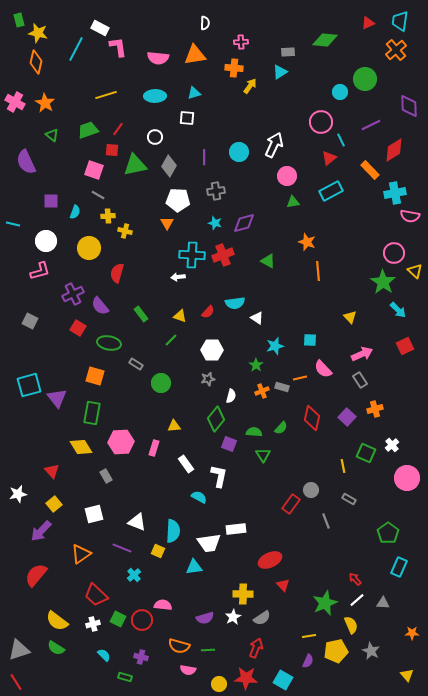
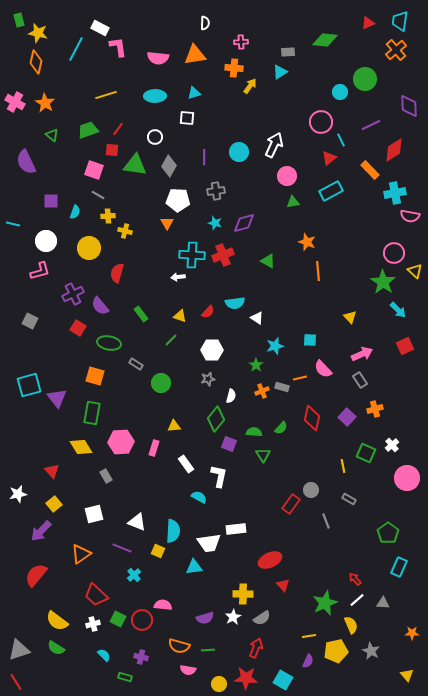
green triangle at (135, 165): rotated 20 degrees clockwise
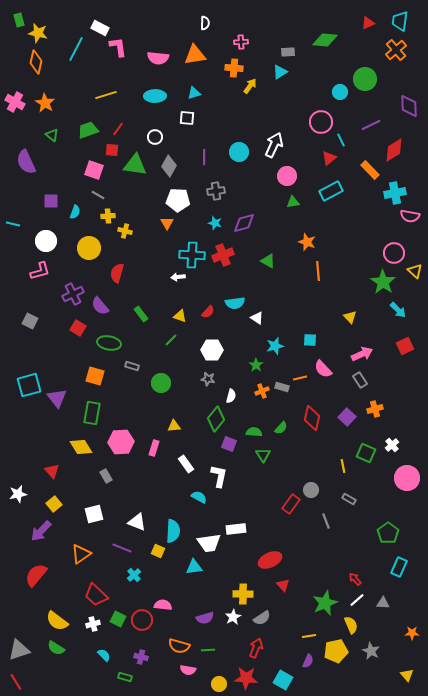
gray rectangle at (136, 364): moved 4 px left, 2 px down; rotated 16 degrees counterclockwise
gray star at (208, 379): rotated 24 degrees clockwise
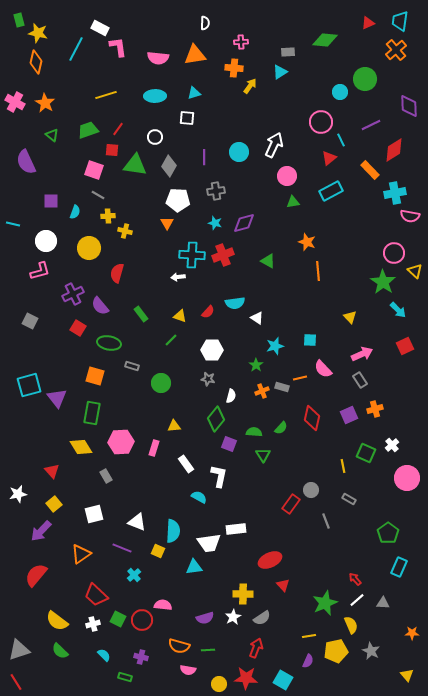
purple square at (347, 417): moved 2 px right, 2 px up; rotated 24 degrees clockwise
green semicircle at (56, 648): moved 4 px right, 3 px down; rotated 12 degrees clockwise
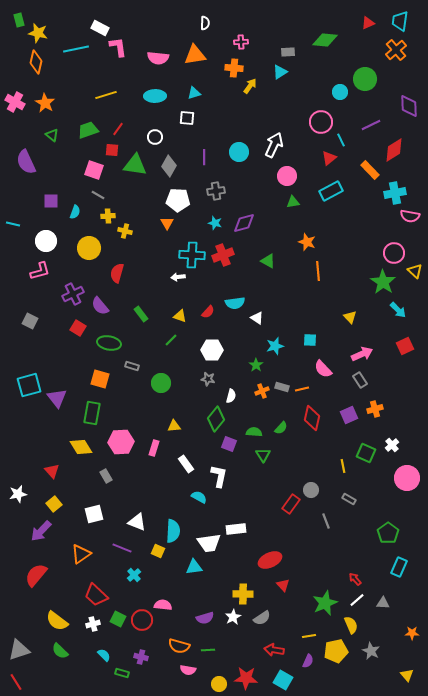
cyan line at (76, 49): rotated 50 degrees clockwise
orange square at (95, 376): moved 5 px right, 3 px down
orange line at (300, 378): moved 2 px right, 11 px down
red arrow at (256, 648): moved 18 px right, 2 px down; rotated 102 degrees counterclockwise
green rectangle at (125, 677): moved 3 px left, 4 px up
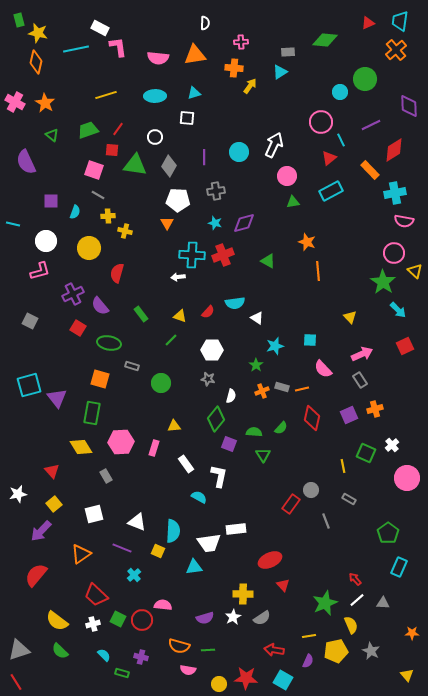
pink semicircle at (410, 216): moved 6 px left, 5 px down
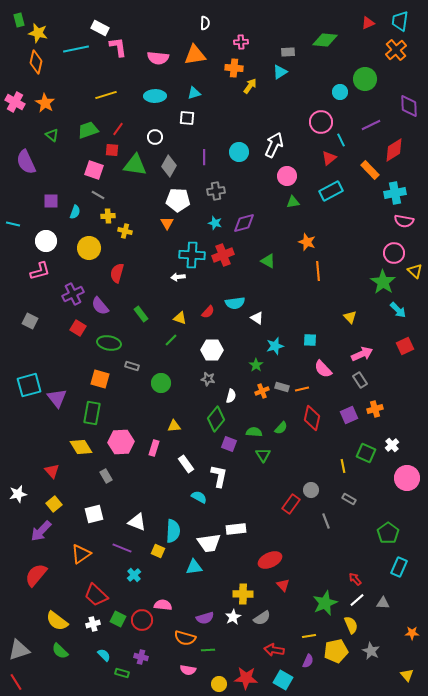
yellow triangle at (180, 316): moved 2 px down
orange semicircle at (179, 646): moved 6 px right, 8 px up
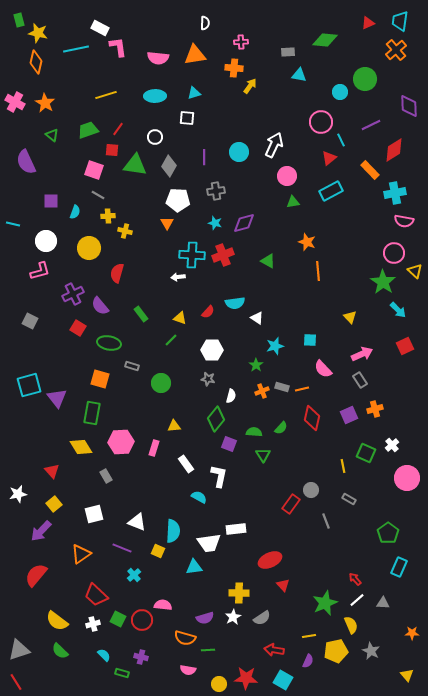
cyan triangle at (280, 72): moved 19 px right, 3 px down; rotated 42 degrees clockwise
yellow cross at (243, 594): moved 4 px left, 1 px up
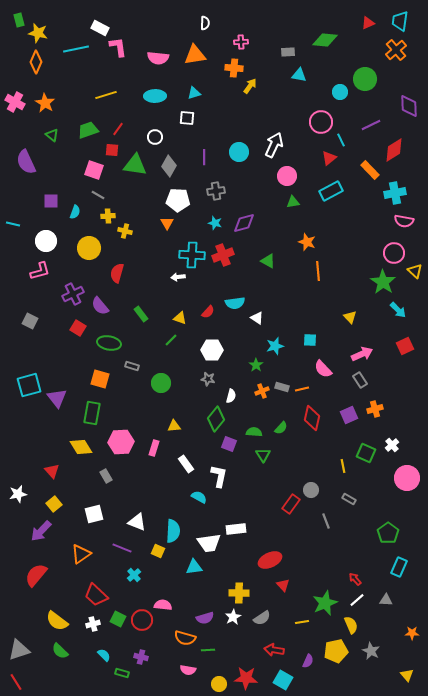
orange diamond at (36, 62): rotated 10 degrees clockwise
gray triangle at (383, 603): moved 3 px right, 3 px up
yellow line at (309, 636): moved 7 px left, 14 px up
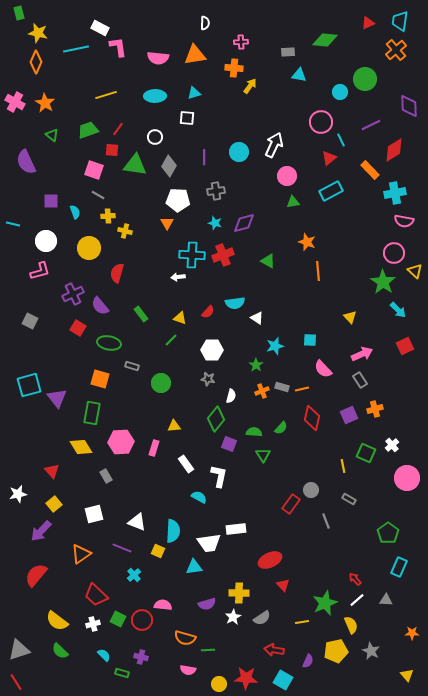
green rectangle at (19, 20): moved 7 px up
cyan semicircle at (75, 212): rotated 40 degrees counterclockwise
purple semicircle at (205, 618): moved 2 px right, 14 px up
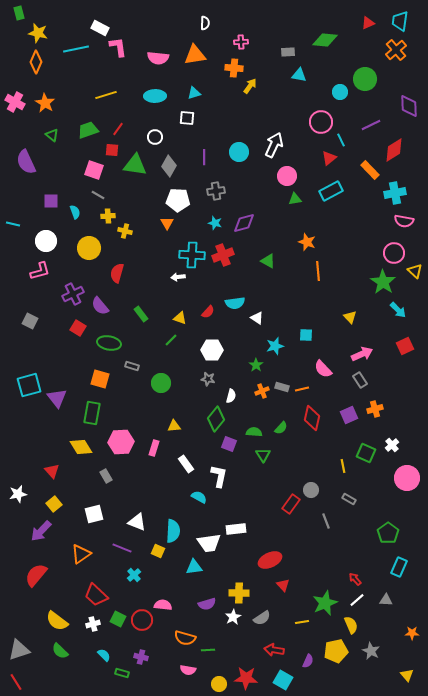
green triangle at (293, 202): moved 2 px right, 3 px up
cyan square at (310, 340): moved 4 px left, 5 px up
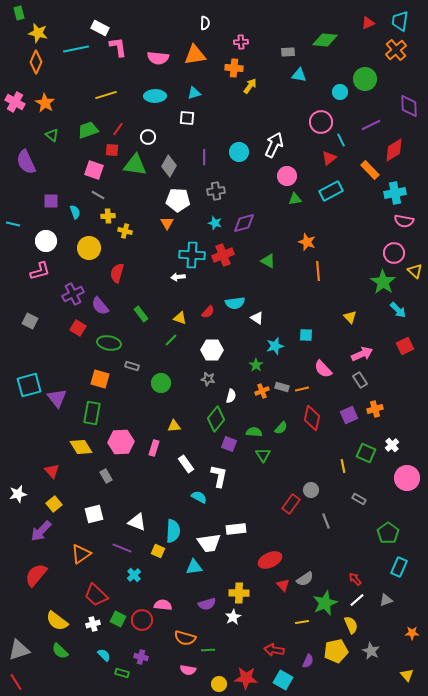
white circle at (155, 137): moved 7 px left
gray rectangle at (349, 499): moved 10 px right
gray triangle at (386, 600): rotated 24 degrees counterclockwise
gray semicircle at (262, 618): moved 43 px right, 39 px up
